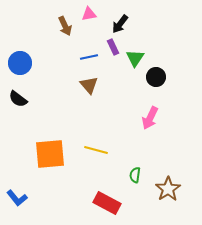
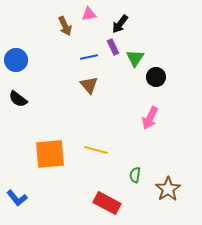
blue circle: moved 4 px left, 3 px up
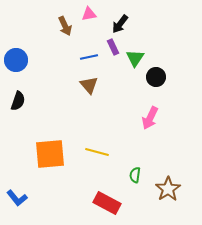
black semicircle: moved 2 px down; rotated 108 degrees counterclockwise
yellow line: moved 1 px right, 2 px down
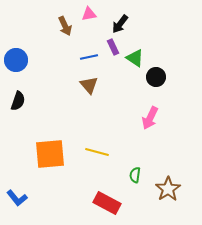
green triangle: rotated 30 degrees counterclockwise
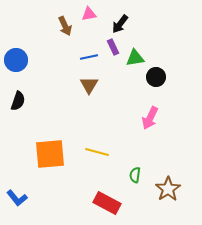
green triangle: rotated 42 degrees counterclockwise
brown triangle: rotated 12 degrees clockwise
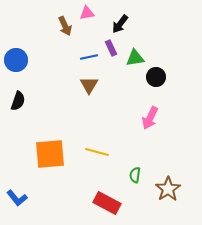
pink triangle: moved 2 px left, 1 px up
purple rectangle: moved 2 px left, 1 px down
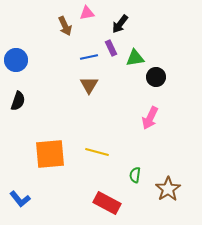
blue L-shape: moved 3 px right, 1 px down
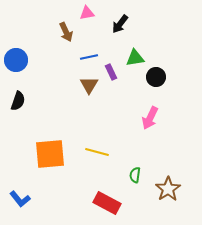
brown arrow: moved 1 px right, 6 px down
purple rectangle: moved 24 px down
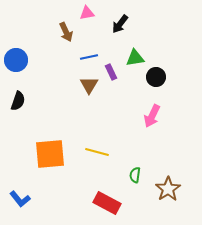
pink arrow: moved 2 px right, 2 px up
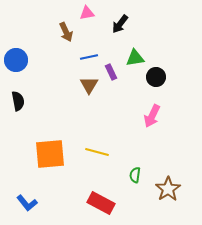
black semicircle: rotated 30 degrees counterclockwise
blue L-shape: moved 7 px right, 4 px down
red rectangle: moved 6 px left
